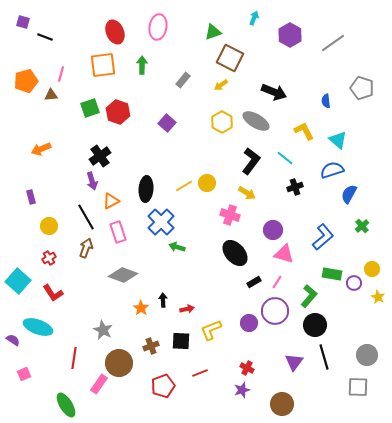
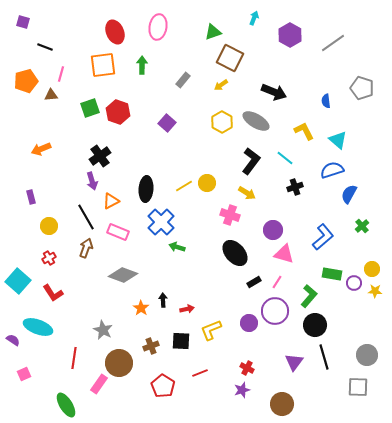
black line at (45, 37): moved 10 px down
pink rectangle at (118, 232): rotated 50 degrees counterclockwise
yellow star at (378, 297): moved 3 px left, 6 px up; rotated 24 degrees counterclockwise
red pentagon at (163, 386): rotated 20 degrees counterclockwise
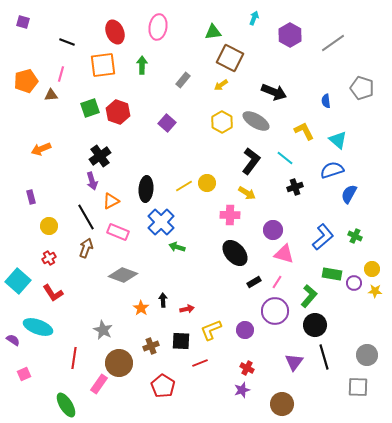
green triangle at (213, 32): rotated 12 degrees clockwise
black line at (45, 47): moved 22 px right, 5 px up
pink cross at (230, 215): rotated 18 degrees counterclockwise
green cross at (362, 226): moved 7 px left, 10 px down; rotated 24 degrees counterclockwise
purple circle at (249, 323): moved 4 px left, 7 px down
red line at (200, 373): moved 10 px up
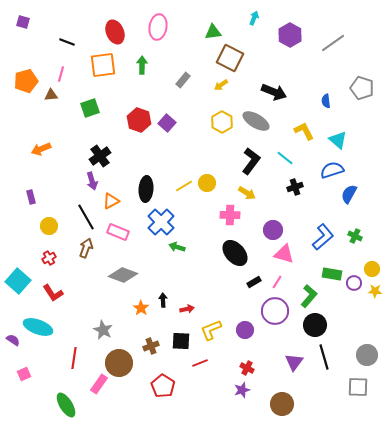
red hexagon at (118, 112): moved 21 px right, 8 px down
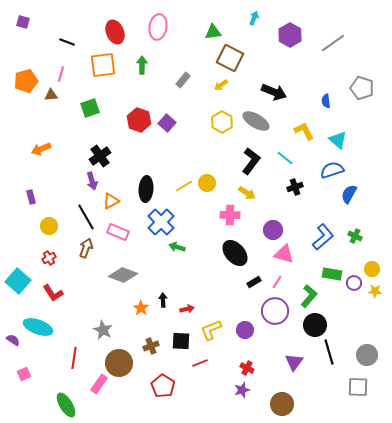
black line at (324, 357): moved 5 px right, 5 px up
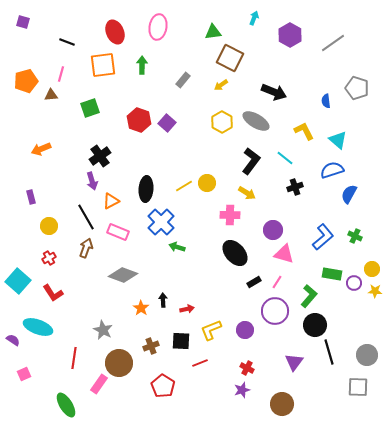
gray pentagon at (362, 88): moved 5 px left
